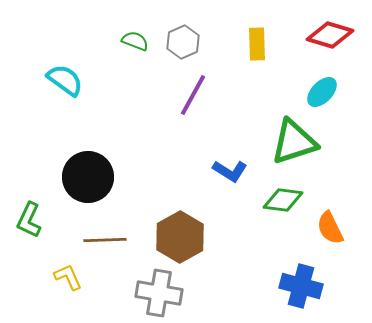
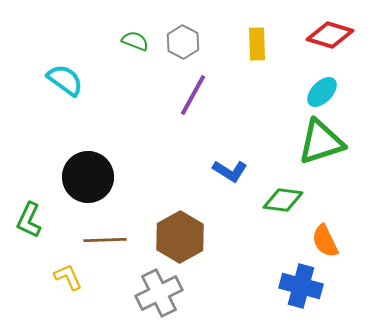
gray hexagon: rotated 8 degrees counterclockwise
green triangle: moved 27 px right
orange semicircle: moved 5 px left, 13 px down
gray cross: rotated 36 degrees counterclockwise
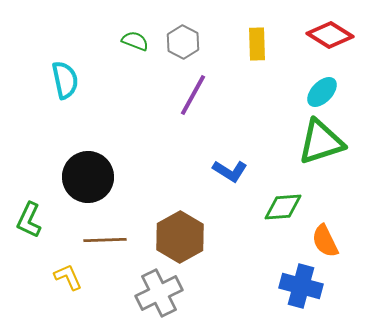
red diamond: rotated 15 degrees clockwise
cyan semicircle: rotated 42 degrees clockwise
green diamond: moved 7 px down; rotated 12 degrees counterclockwise
